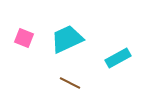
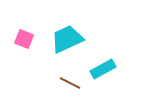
pink square: moved 1 px down
cyan rectangle: moved 15 px left, 11 px down
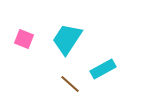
cyan trapezoid: rotated 32 degrees counterclockwise
brown line: moved 1 px down; rotated 15 degrees clockwise
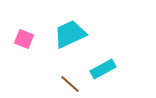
cyan trapezoid: moved 3 px right, 5 px up; rotated 32 degrees clockwise
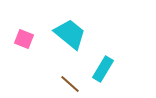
cyan trapezoid: rotated 64 degrees clockwise
cyan rectangle: rotated 30 degrees counterclockwise
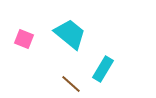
brown line: moved 1 px right
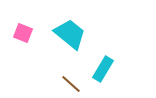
pink square: moved 1 px left, 6 px up
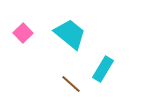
pink square: rotated 24 degrees clockwise
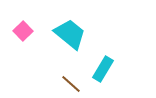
pink square: moved 2 px up
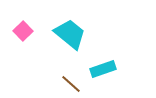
cyan rectangle: rotated 40 degrees clockwise
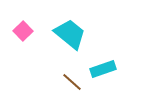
brown line: moved 1 px right, 2 px up
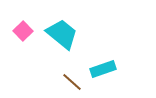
cyan trapezoid: moved 8 px left
